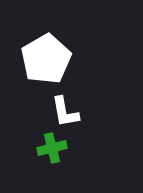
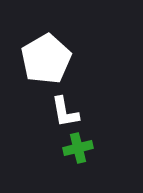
green cross: moved 26 px right
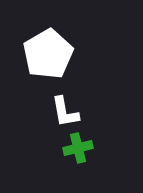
white pentagon: moved 2 px right, 5 px up
